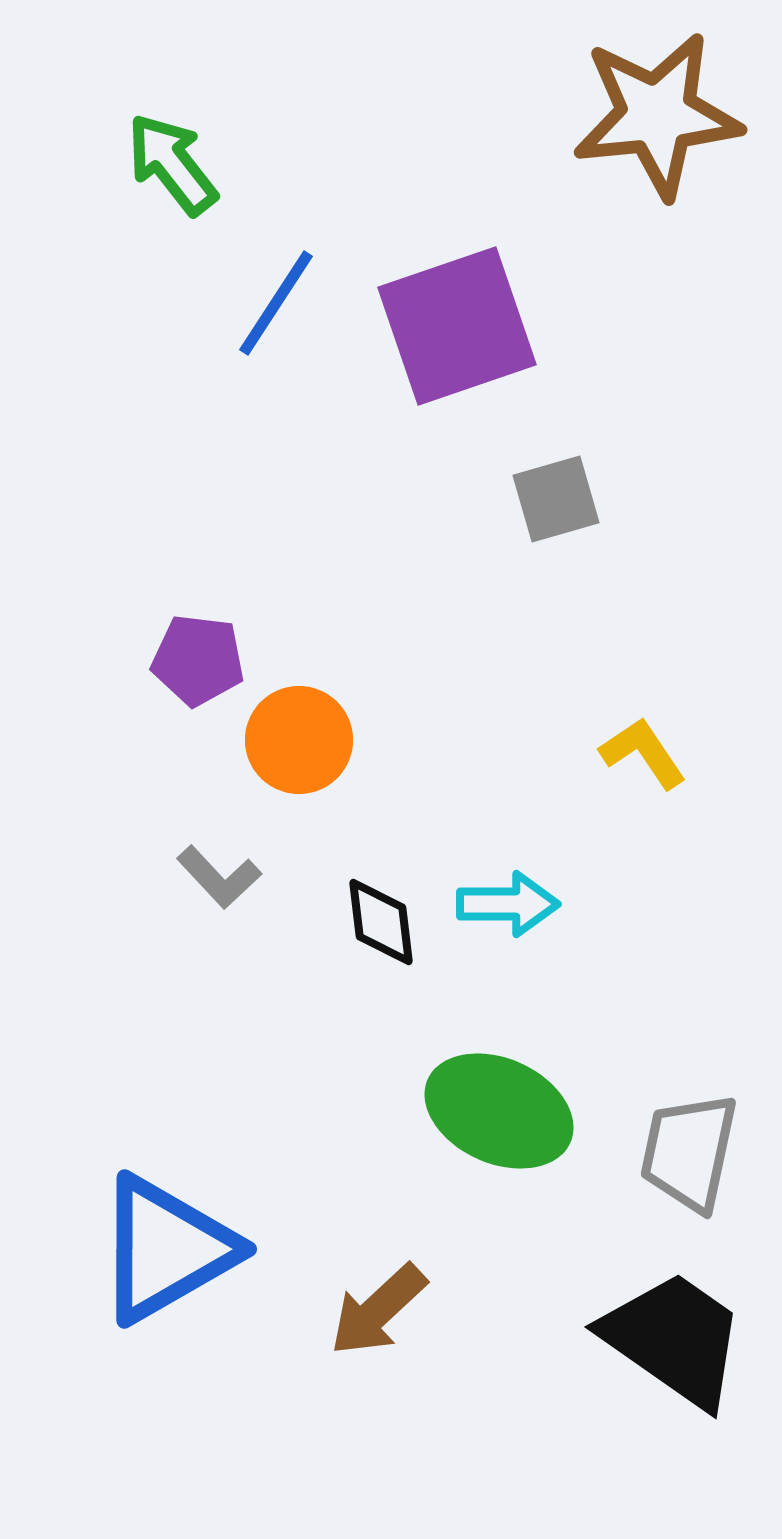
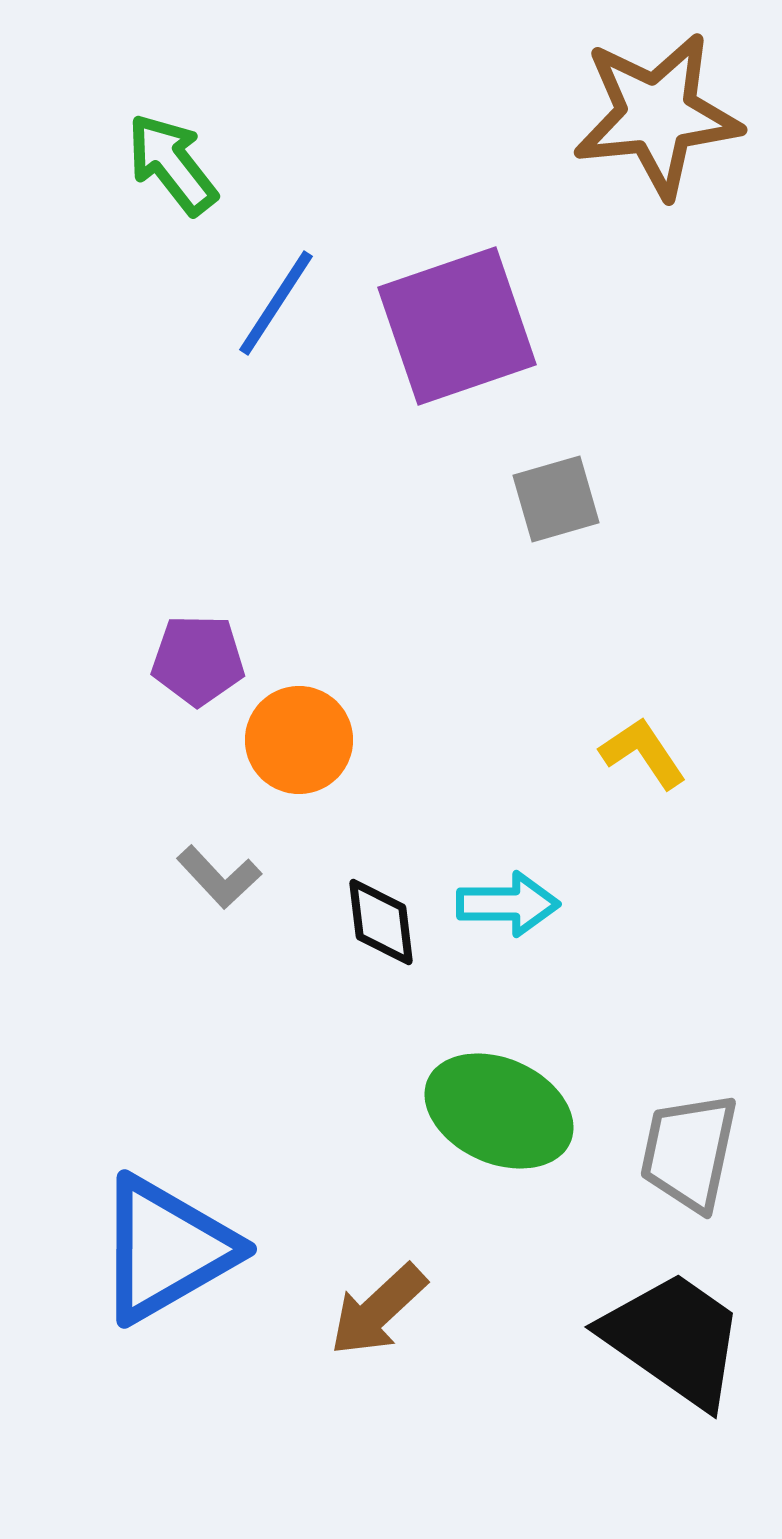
purple pentagon: rotated 6 degrees counterclockwise
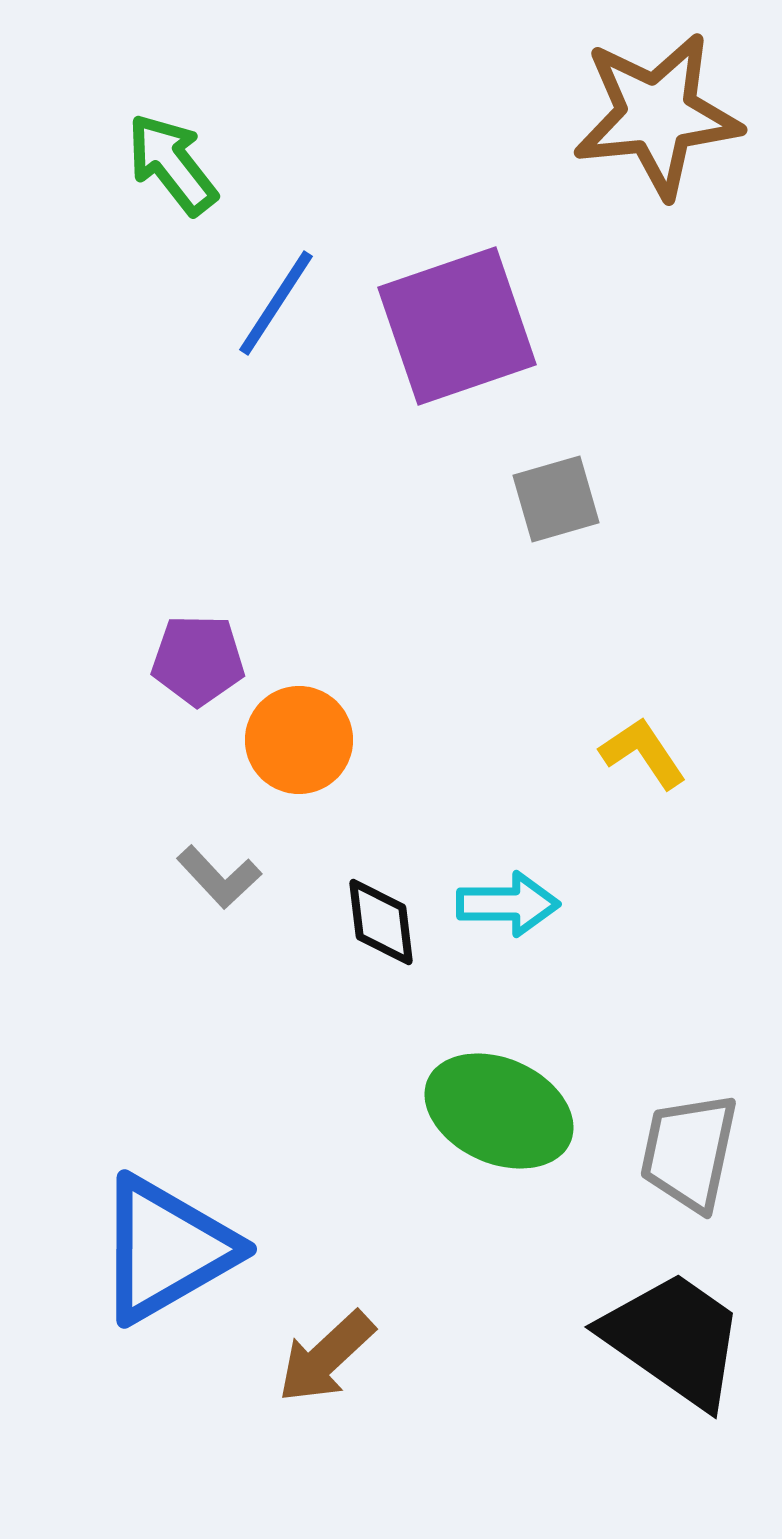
brown arrow: moved 52 px left, 47 px down
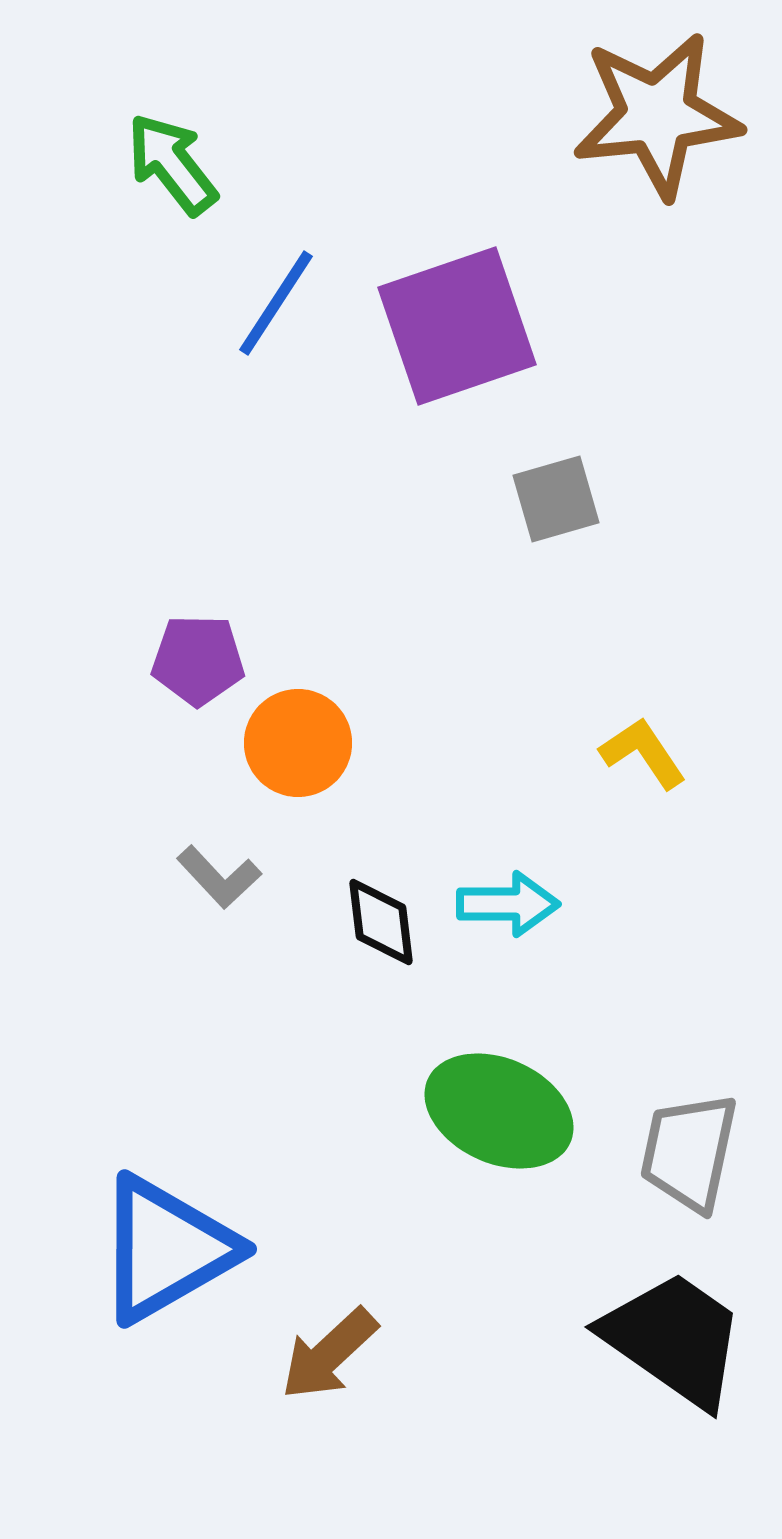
orange circle: moved 1 px left, 3 px down
brown arrow: moved 3 px right, 3 px up
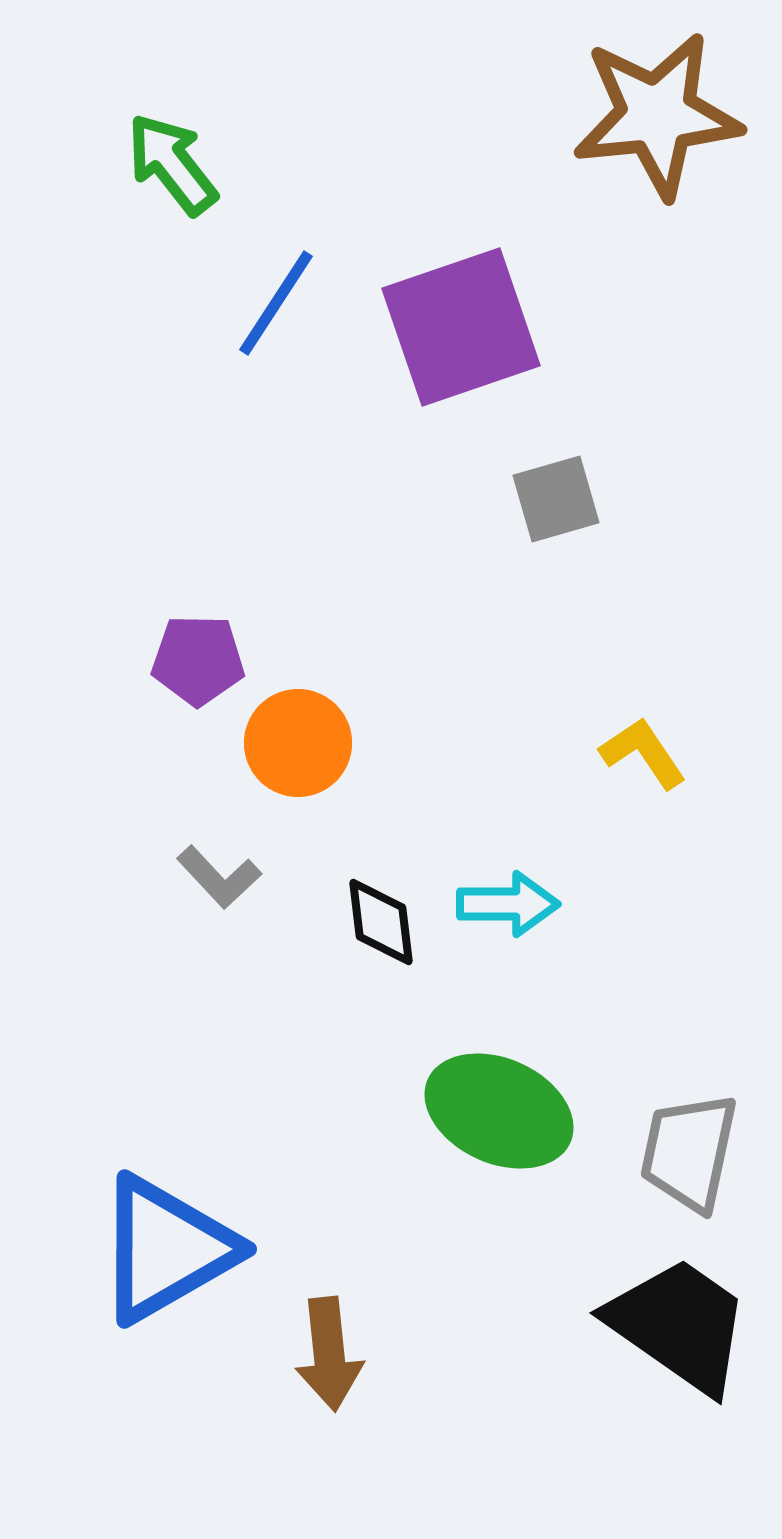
purple square: moved 4 px right, 1 px down
black trapezoid: moved 5 px right, 14 px up
brown arrow: rotated 53 degrees counterclockwise
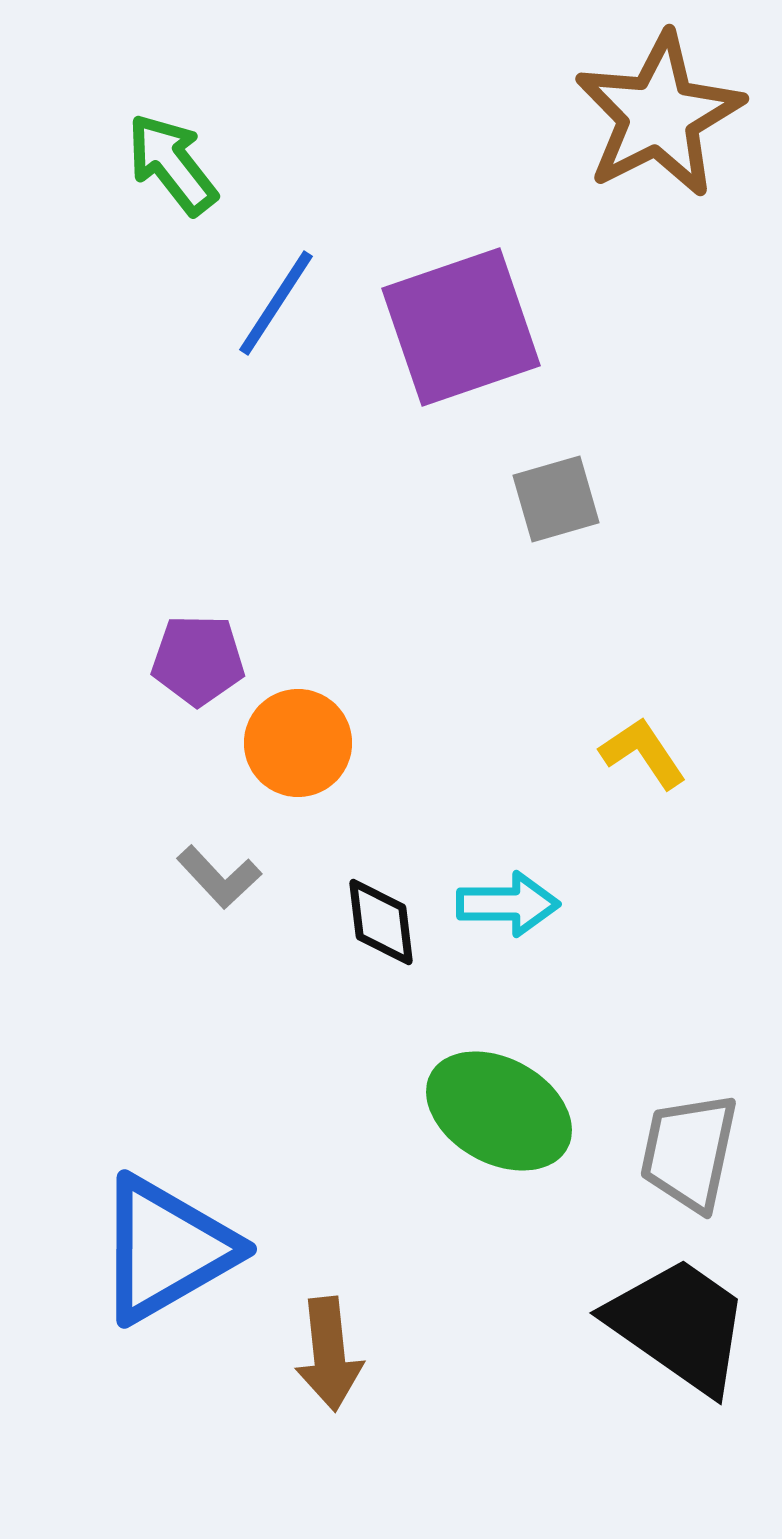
brown star: moved 2 px right; rotated 21 degrees counterclockwise
green ellipse: rotated 5 degrees clockwise
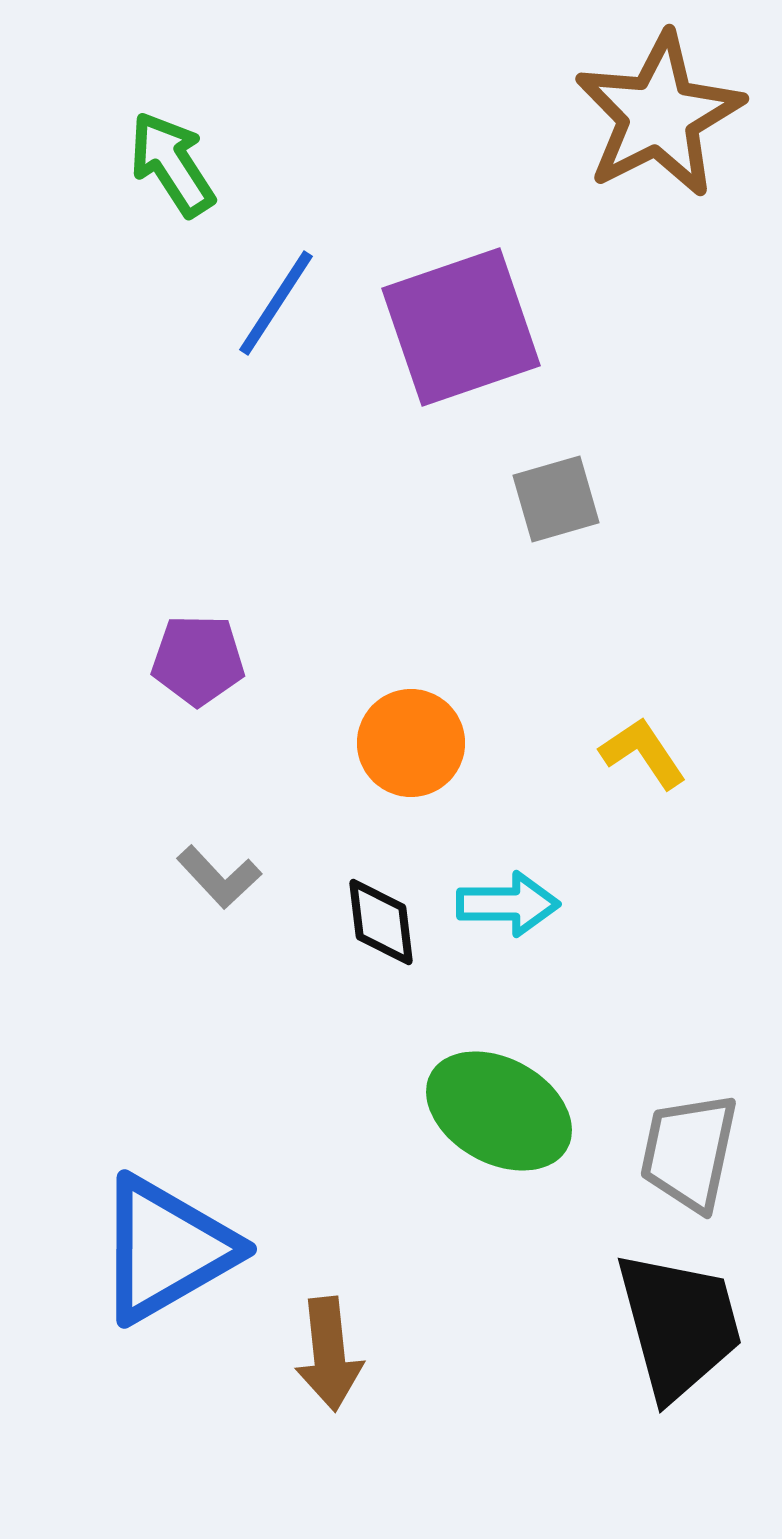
green arrow: rotated 5 degrees clockwise
orange circle: moved 113 px right
black trapezoid: rotated 40 degrees clockwise
